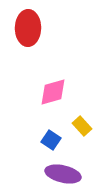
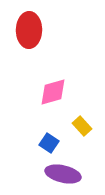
red ellipse: moved 1 px right, 2 px down
blue square: moved 2 px left, 3 px down
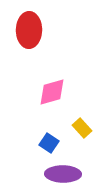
pink diamond: moved 1 px left
yellow rectangle: moved 2 px down
purple ellipse: rotated 12 degrees counterclockwise
